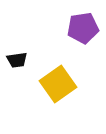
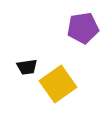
black trapezoid: moved 10 px right, 7 px down
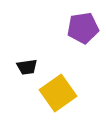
yellow square: moved 9 px down
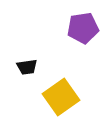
yellow square: moved 3 px right, 4 px down
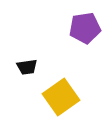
purple pentagon: moved 2 px right
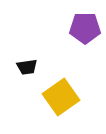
purple pentagon: rotated 8 degrees clockwise
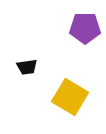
yellow square: moved 9 px right; rotated 24 degrees counterclockwise
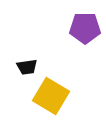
yellow square: moved 19 px left, 1 px up
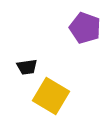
purple pentagon: rotated 20 degrees clockwise
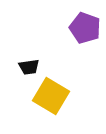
black trapezoid: moved 2 px right
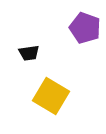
black trapezoid: moved 14 px up
